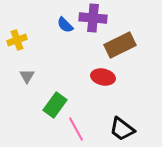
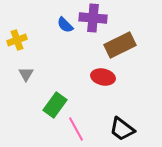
gray triangle: moved 1 px left, 2 px up
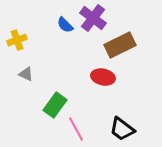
purple cross: rotated 32 degrees clockwise
gray triangle: rotated 35 degrees counterclockwise
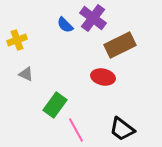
pink line: moved 1 px down
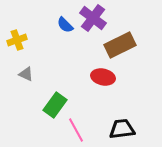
black trapezoid: rotated 136 degrees clockwise
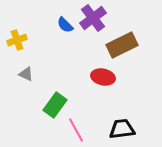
purple cross: rotated 16 degrees clockwise
brown rectangle: moved 2 px right
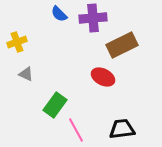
purple cross: rotated 32 degrees clockwise
blue semicircle: moved 6 px left, 11 px up
yellow cross: moved 2 px down
red ellipse: rotated 15 degrees clockwise
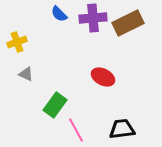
brown rectangle: moved 6 px right, 22 px up
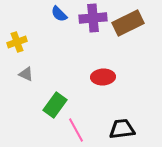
red ellipse: rotated 30 degrees counterclockwise
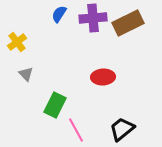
blue semicircle: rotated 78 degrees clockwise
yellow cross: rotated 18 degrees counterclockwise
gray triangle: rotated 21 degrees clockwise
green rectangle: rotated 10 degrees counterclockwise
black trapezoid: rotated 32 degrees counterclockwise
